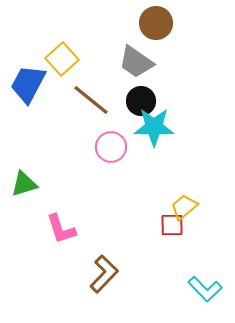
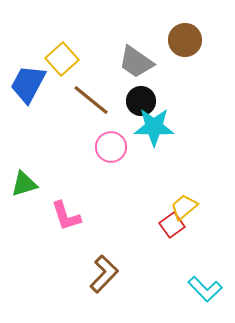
brown circle: moved 29 px right, 17 px down
red square: rotated 35 degrees counterclockwise
pink L-shape: moved 5 px right, 13 px up
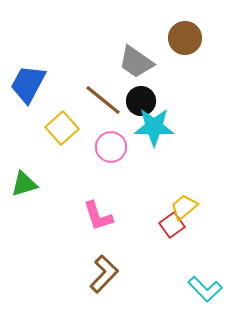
brown circle: moved 2 px up
yellow square: moved 69 px down
brown line: moved 12 px right
pink L-shape: moved 32 px right
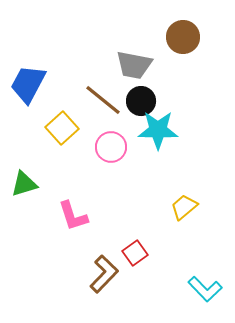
brown circle: moved 2 px left, 1 px up
gray trapezoid: moved 2 px left, 3 px down; rotated 24 degrees counterclockwise
cyan star: moved 4 px right, 3 px down
pink L-shape: moved 25 px left
red square: moved 37 px left, 28 px down
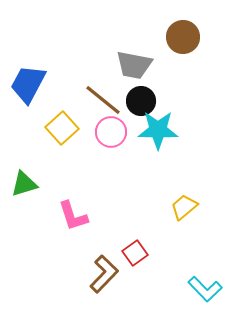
pink circle: moved 15 px up
